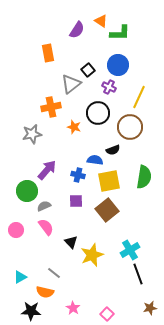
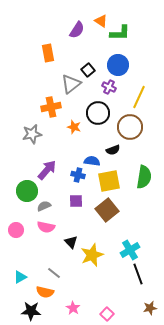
blue semicircle: moved 3 px left, 1 px down
pink semicircle: rotated 138 degrees clockwise
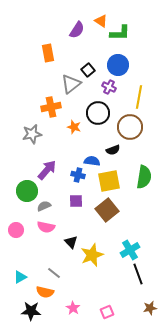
yellow line: rotated 15 degrees counterclockwise
pink square: moved 2 px up; rotated 24 degrees clockwise
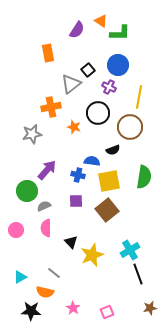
pink semicircle: moved 1 px down; rotated 78 degrees clockwise
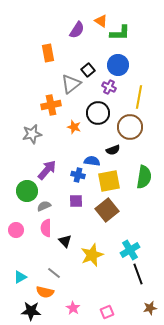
orange cross: moved 2 px up
black triangle: moved 6 px left, 1 px up
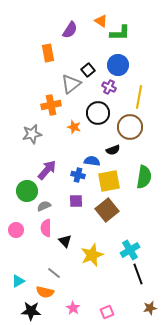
purple semicircle: moved 7 px left
cyan triangle: moved 2 px left, 4 px down
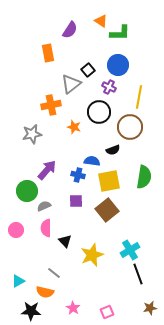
black circle: moved 1 px right, 1 px up
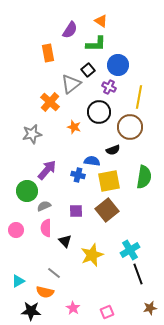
green L-shape: moved 24 px left, 11 px down
orange cross: moved 1 px left, 3 px up; rotated 36 degrees counterclockwise
purple square: moved 10 px down
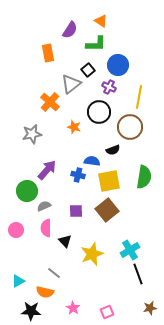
yellow star: moved 1 px up
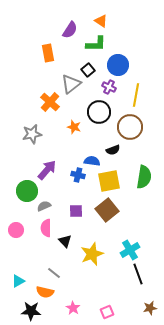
yellow line: moved 3 px left, 2 px up
